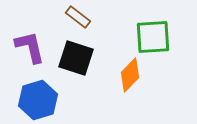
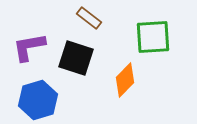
brown rectangle: moved 11 px right, 1 px down
purple L-shape: moved 1 px left; rotated 87 degrees counterclockwise
orange diamond: moved 5 px left, 5 px down
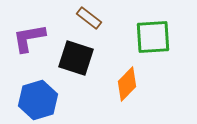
purple L-shape: moved 9 px up
orange diamond: moved 2 px right, 4 px down
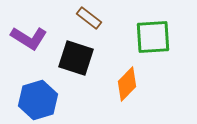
purple L-shape: rotated 138 degrees counterclockwise
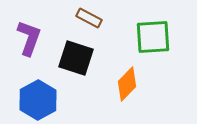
brown rectangle: rotated 10 degrees counterclockwise
purple L-shape: rotated 102 degrees counterclockwise
blue hexagon: rotated 12 degrees counterclockwise
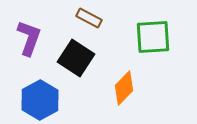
black square: rotated 15 degrees clockwise
orange diamond: moved 3 px left, 4 px down
blue hexagon: moved 2 px right
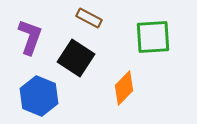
purple L-shape: moved 1 px right, 1 px up
blue hexagon: moved 1 px left, 4 px up; rotated 9 degrees counterclockwise
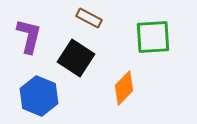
purple L-shape: moved 1 px left, 1 px up; rotated 6 degrees counterclockwise
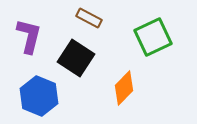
green square: rotated 21 degrees counterclockwise
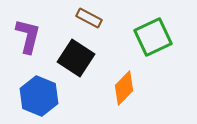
purple L-shape: moved 1 px left
